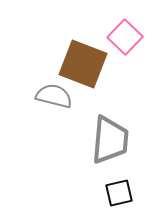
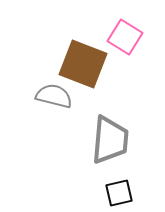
pink square: rotated 12 degrees counterclockwise
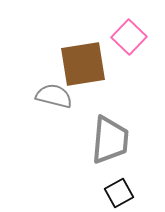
pink square: moved 4 px right; rotated 12 degrees clockwise
brown square: rotated 30 degrees counterclockwise
black square: rotated 16 degrees counterclockwise
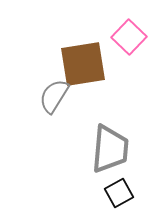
gray semicircle: rotated 72 degrees counterclockwise
gray trapezoid: moved 9 px down
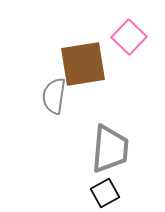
gray semicircle: rotated 24 degrees counterclockwise
black square: moved 14 px left
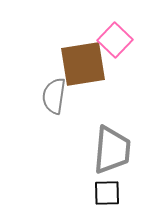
pink square: moved 14 px left, 3 px down
gray trapezoid: moved 2 px right, 1 px down
black square: moved 2 px right; rotated 28 degrees clockwise
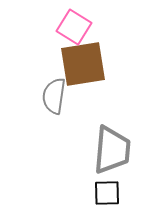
pink square: moved 41 px left, 13 px up; rotated 12 degrees counterclockwise
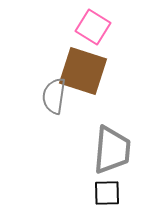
pink square: moved 19 px right
brown square: moved 7 px down; rotated 27 degrees clockwise
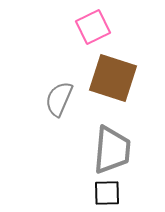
pink square: rotated 32 degrees clockwise
brown square: moved 30 px right, 7 px down
gray semicircle: moved 5 px right, 3 px down; rotated 15 degrees clockwise
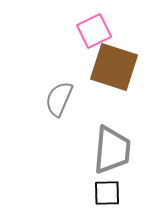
pink square: moved 1 px right, 4 px down
brown square: moved 1 px right, 11 px up
